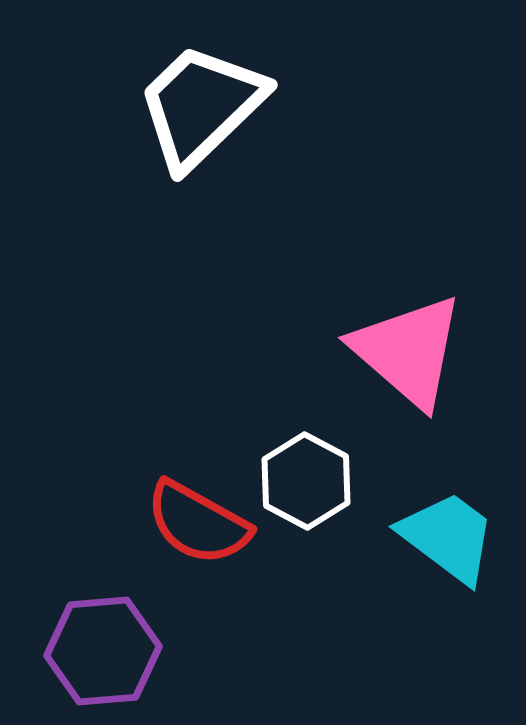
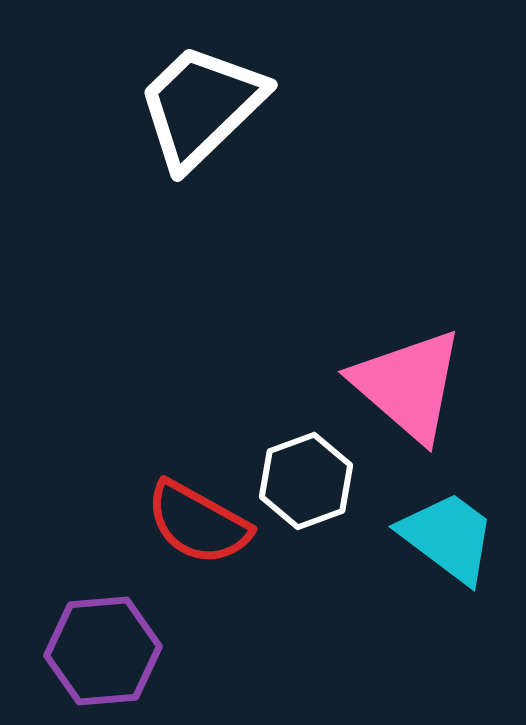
pink triangle: moved 34 px down
white hexagon: rotated 12 degrees clockwise
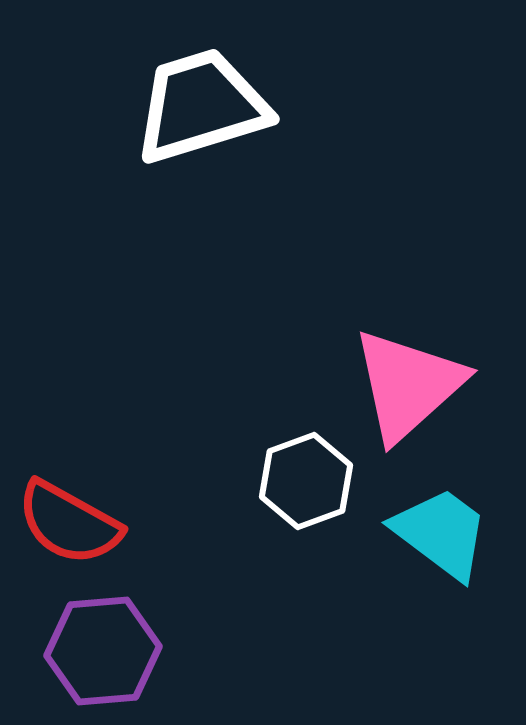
white trapezoid: rotated 27 degrees clockwise
pink triangle: rotated 37 degrees clockwise
red semicircle: moved 129 px left
cyan trapezoid: moved 7 px left, 4 px up
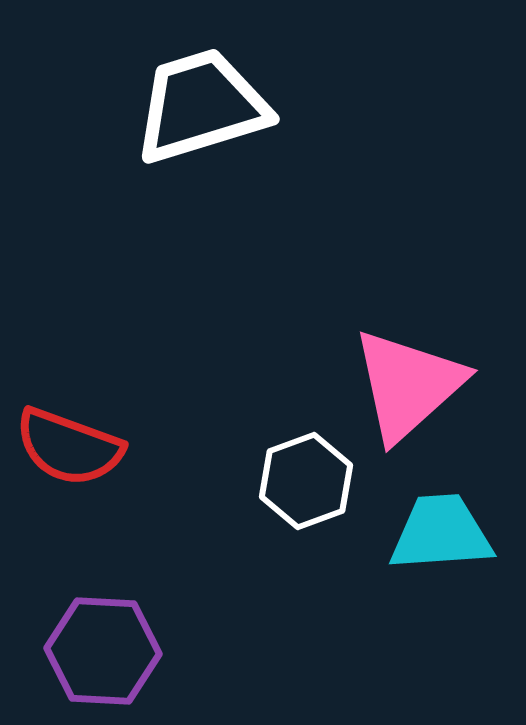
red semicircle: moved 76 px up; rotated 9 degrees counterclockwise
cyan trapezoid: rotated 41 degrees counterclockwise
purple hexagon: rotated 8 degrees clockwise
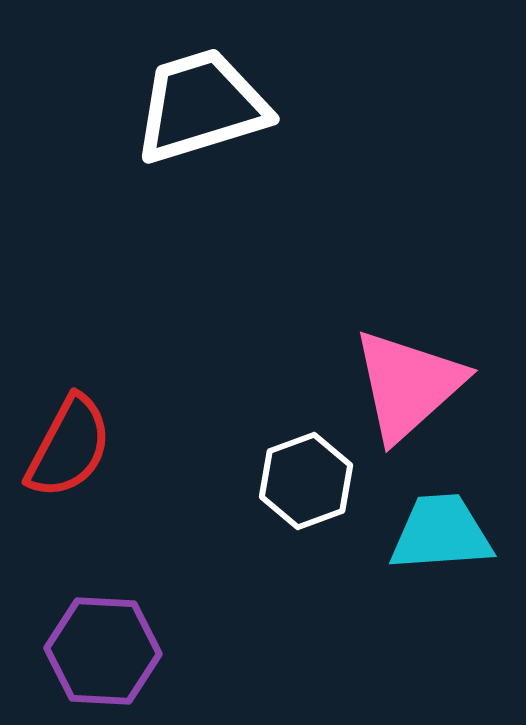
red semicircle: rotated 82 degrees counterclockwise
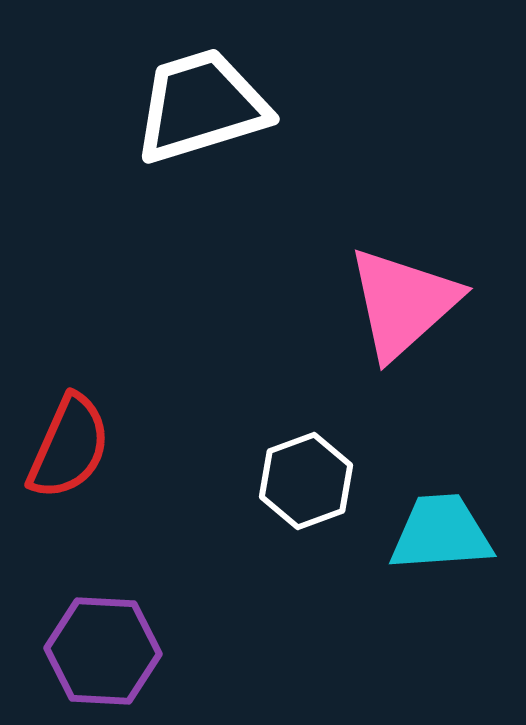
pink triangle: moved 5 px left, 82 px up
red semicircle: rotated 4 degrees counterclockwise
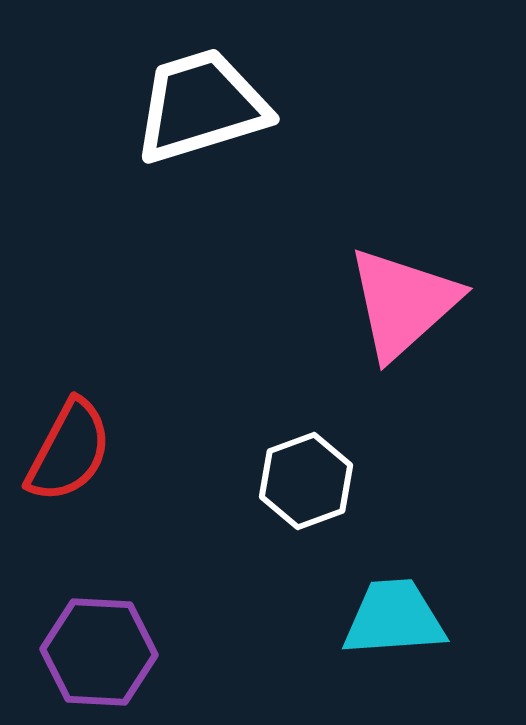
red semicircle: moved 4 px down; rotated 4 degrees clockwise
cyan trapezoid: moved 47 px left, 85 px down
purple hexagon: moved 4 px left, 1 px down
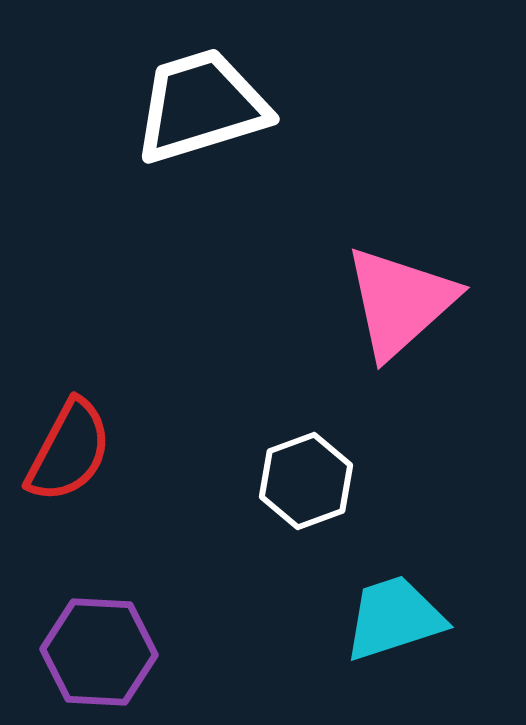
pink triangle: moved 3 px left, 1 px up
cyan trapezoid: rotated 14 degrees counterclockwise
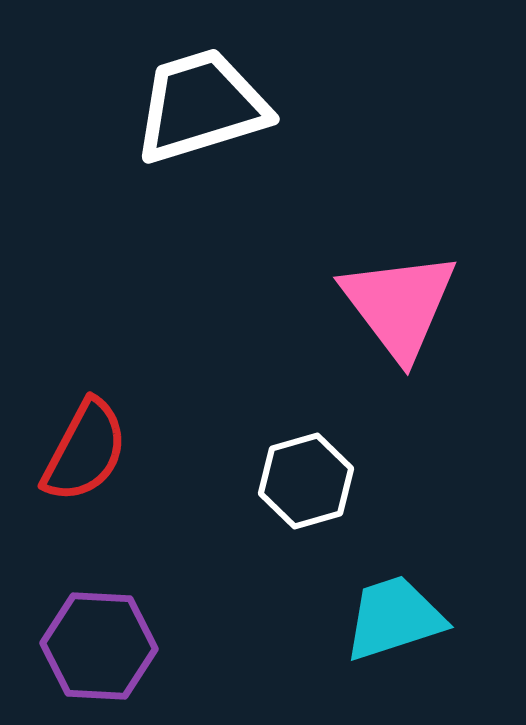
pink triangle: moved 1 px left, 3 px down; rotated 25 degrees counterclockwise
red semicircle: moved 16 px right
white hexagon: rotated 4 degrees clockwise
purple hexagon: moved 6 px up
